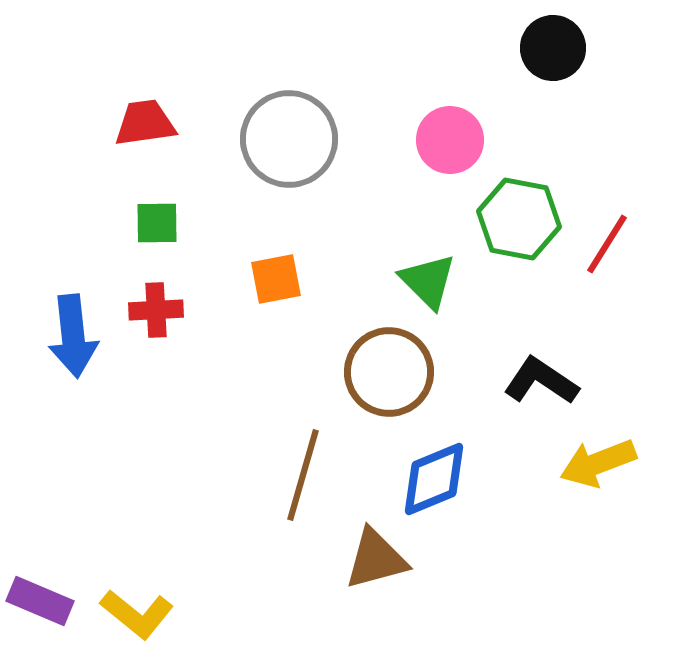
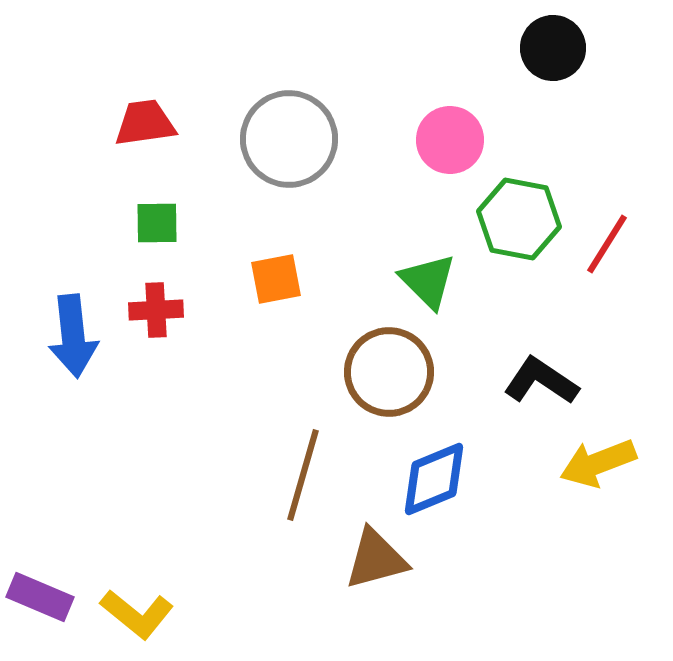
purple rectangle: moved 4 px up
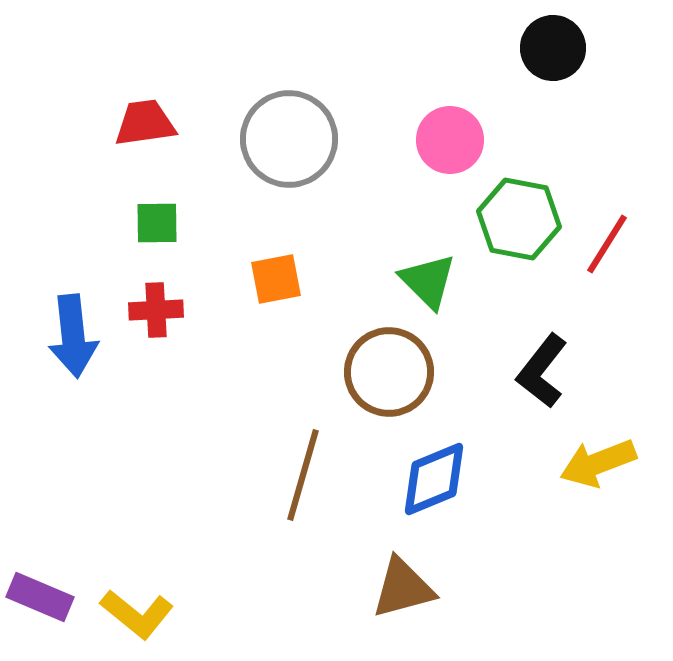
black L-shape: moved 1 px right, 10 px up; rotated 86 degrees counterclockwise
brown triangle: moved 27 px right, 29 px down
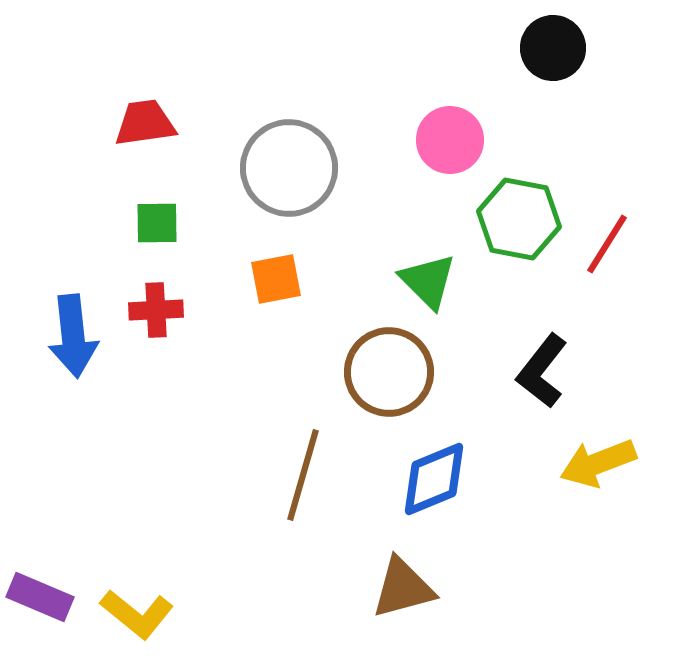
gray circle: moved 29 px down
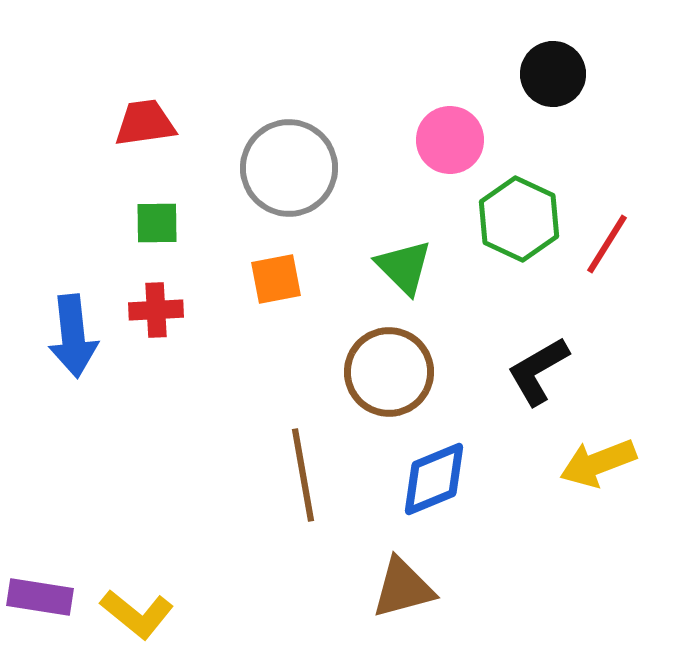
black circle: moved 26 px down
green hexagon: rotated 14 degrees clockwise
green triangle: moved 24 px left, 14 px up
black L-shape: moved 4 px left; rotated 22 degrees clockwise
brown line: rotated 26 degrees counterclockwise
purple rectangle: rotated 14 degrees counterclockwise
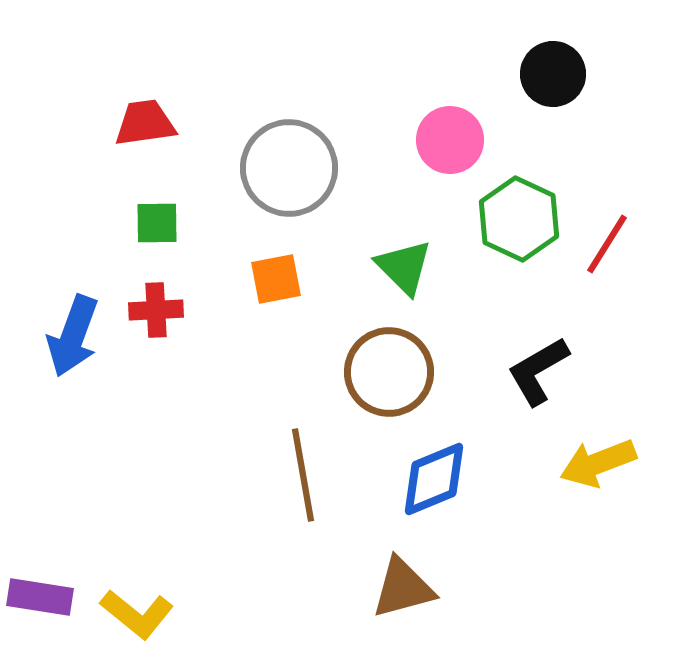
blue arrow: rotated 26 degrees clockwise
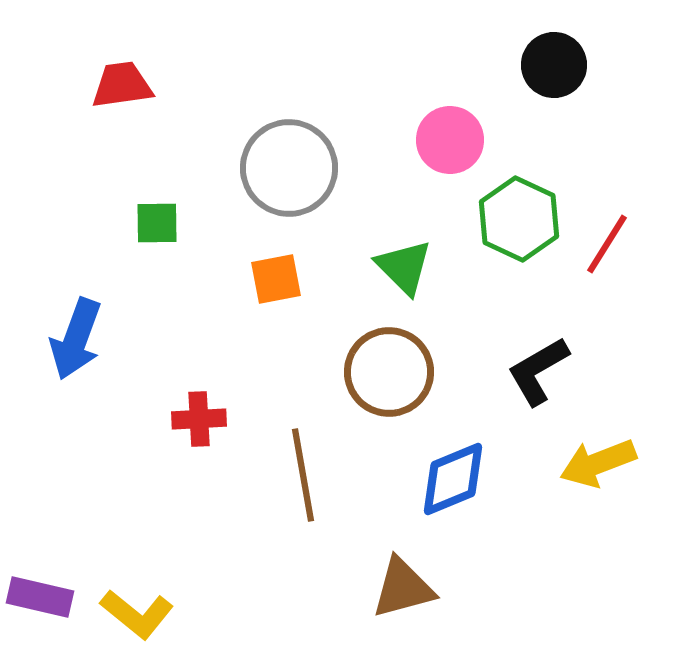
black circle: moved 1 px right, 9 px up
red trapezoid: moved 23 px left, 38 px up
red cross: moved 43 px right, 109 px down
blue arrow: moved 3 px right, 3 px down
blue diamond: moved 19 px right
purple rectangle: rotated 4 degrees clockwise
